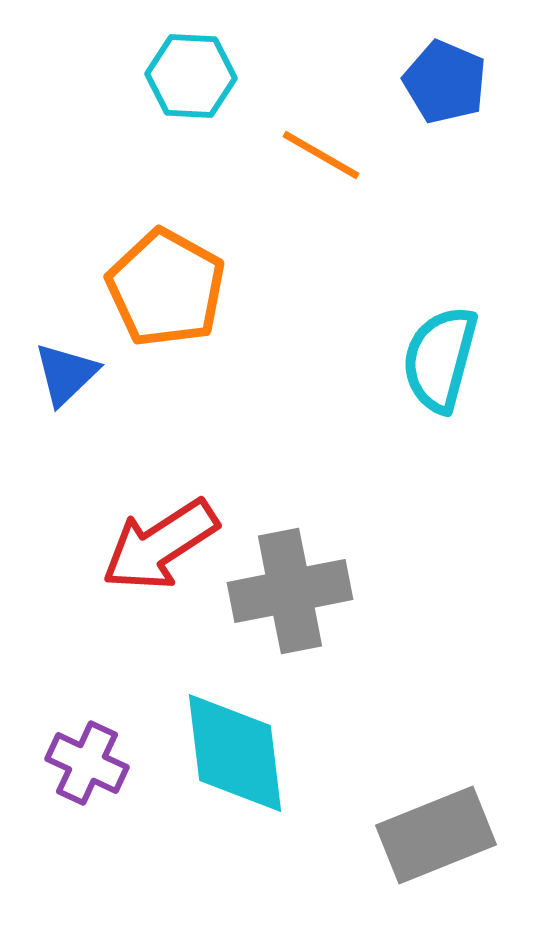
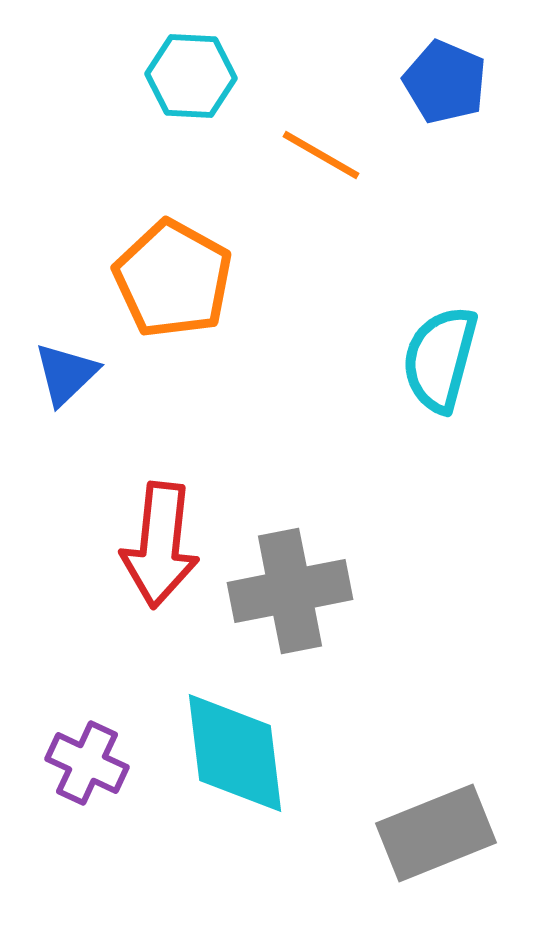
orange pentagon: moved 7 px right, 9 px up
red arrow: rotated 51 degrees counterclockwise
gray rectangle: moved 2 px up
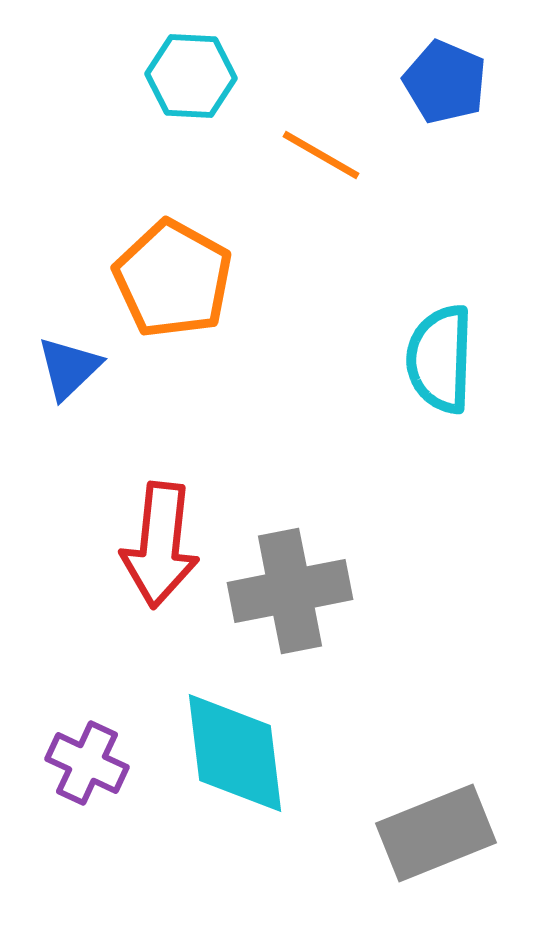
cyan semicircle: rotated 13 degrees counterclockwise
blue triangle: moved 3 px right, 6 px up
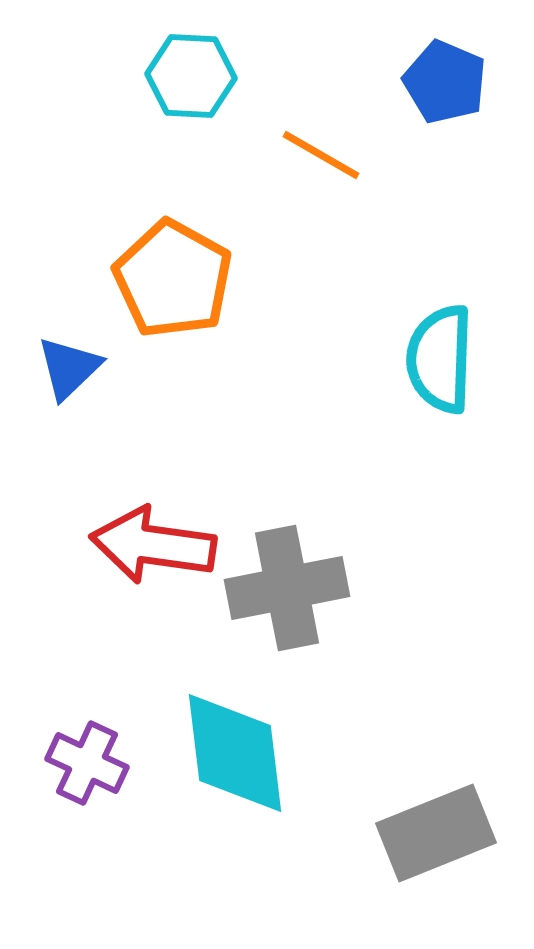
red arrow: moved 7 px left; rotated 92 degrees clockwise
gray cross: moved 3 px left, 3 px up
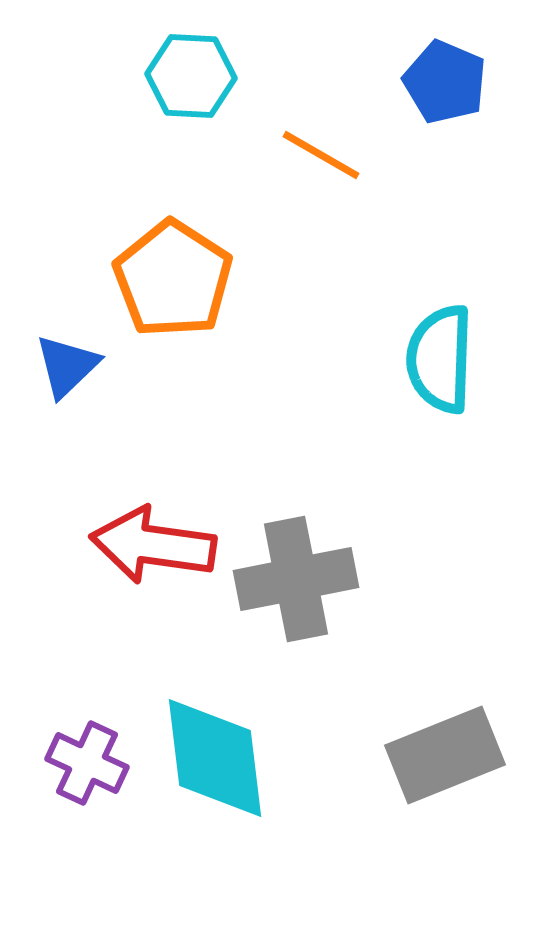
orange pentagon: rotated 4 degrees clockwise
blue triangle: moved 2 px left, 2 px up
gray cross: moved 9 px right, 9 px up
cyan diamond: moved 20 px left, 5 px down
gray rectangle: moved 9 px right, 78 px up
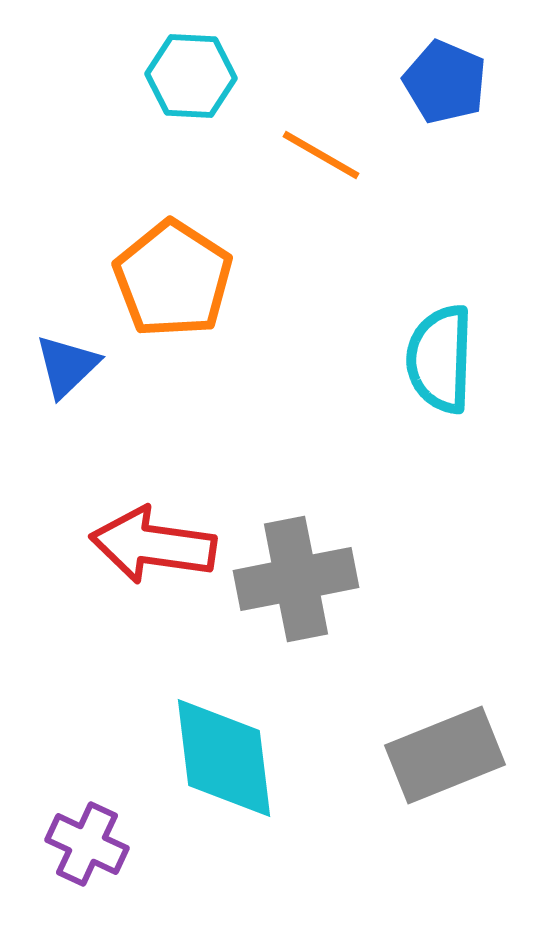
cyan diamond: moved 9 px right
purple cross: moved 81 px down
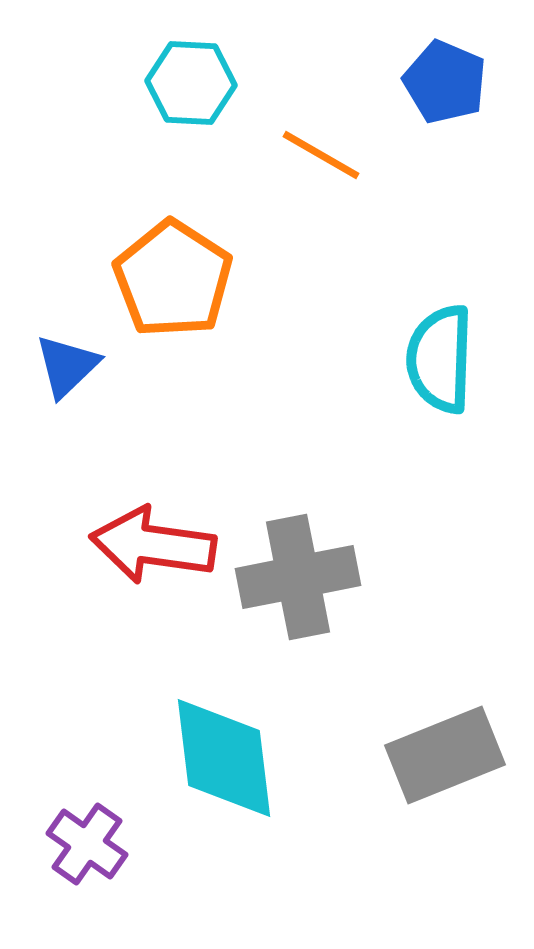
cyan hexagon: moved 7 px down
gray cross: moved 2 px right, 2 px up
purple cross: rotated 10 degrees clockwise
